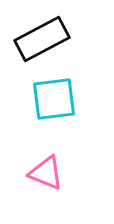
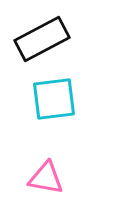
pink triangle: moved 5 px down; rotated 12 degrees counterclockwise
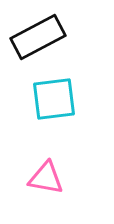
black rectangle: moved 4 px left, 2 px up
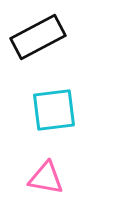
cyan square: moved 11 px down
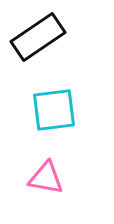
black rectangle: rotated 6 degrees counterclockwise
